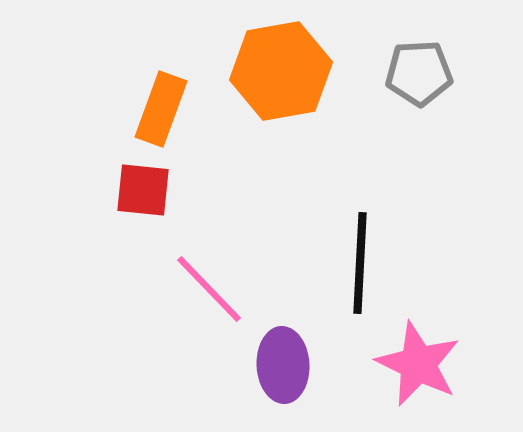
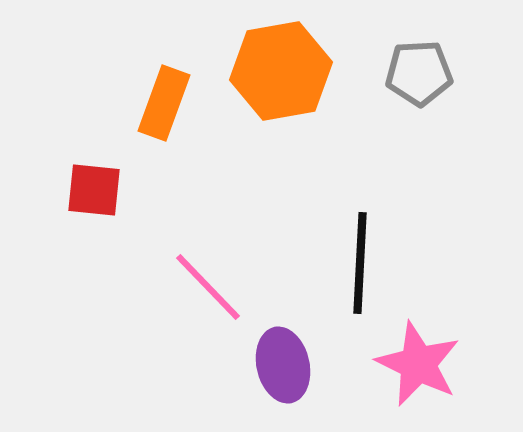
orange rectangle: moved 3 px right, 6 px up
red square: moved 49 px left
pink line: moved 1 px left, 2 px up
purple ellipse: rotated 10 degrees counterclockwise
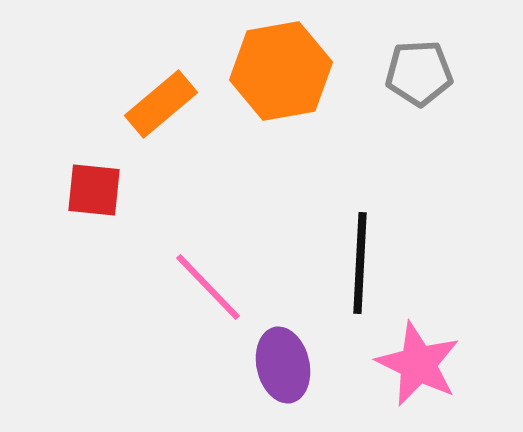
orange rectangle: moved 3 px left, 1 px down; rotated 30 degrees clockwise
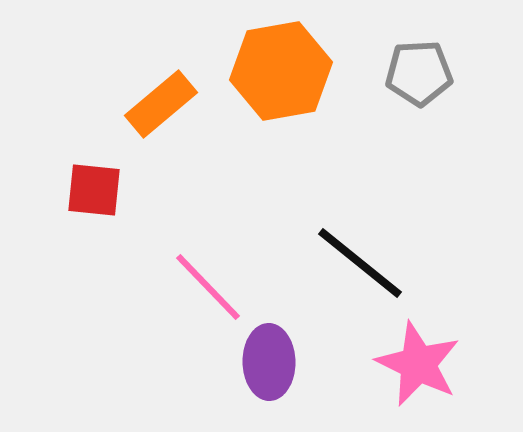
black line: rotated 54 degrees counterclockwise
purple ellipse: moved 14 px left, 3 px up; rotated 12 degrees clockwise
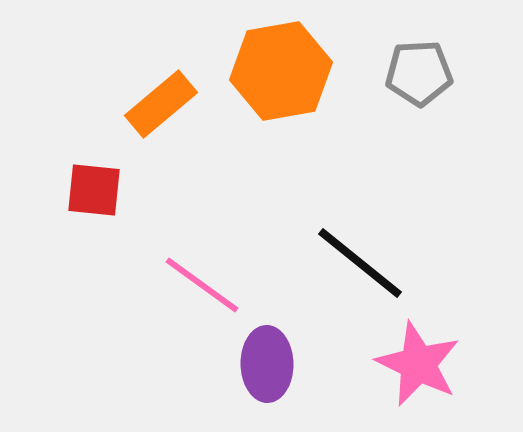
pink line: moved 6 px left, 2 px up; rotated 10 degrees counterclockwise
purple ellipse: moved 2 px left, 2 px down
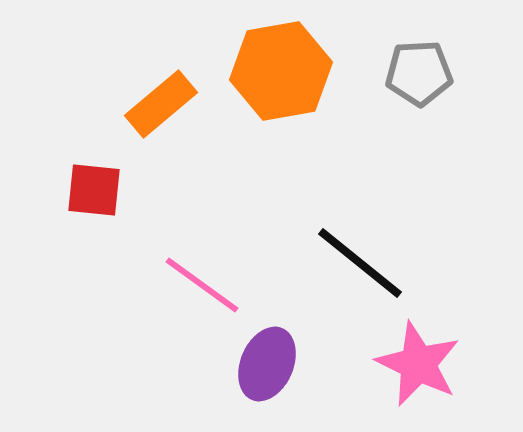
purple ellipse: rotated 24 degrees clockwise
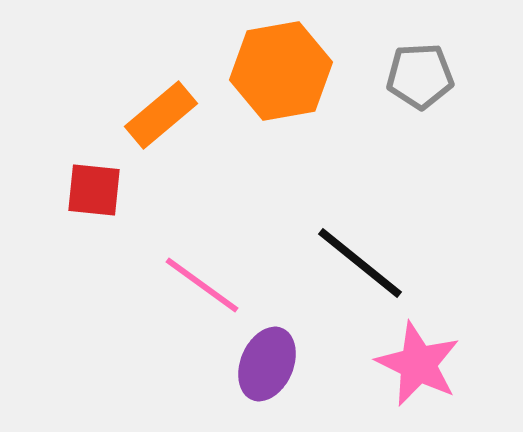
gray pentagon: moved 1 px right, 3 px down
orange rectangle: moved 11 px down
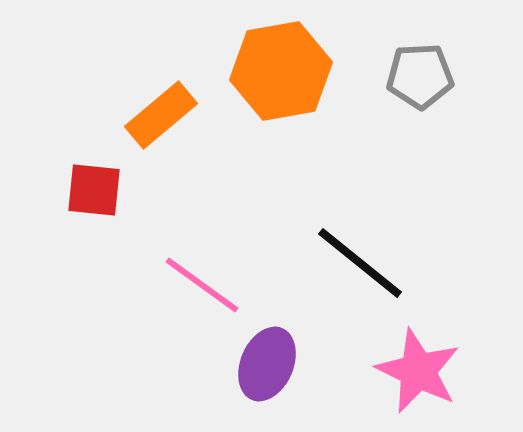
pink star: moved 7 px down
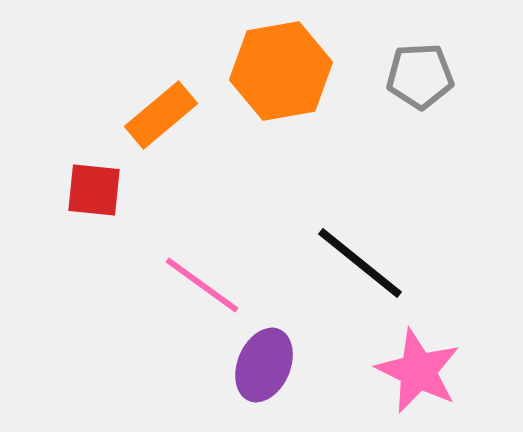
purple ellipse: moved 3 px left, 1 px down
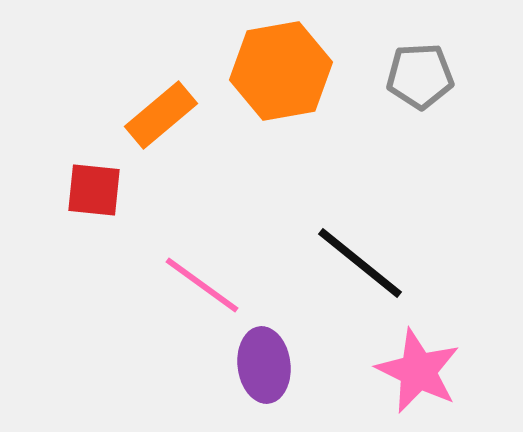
purple ellipse: rotated 30 degrees counterclockwise
